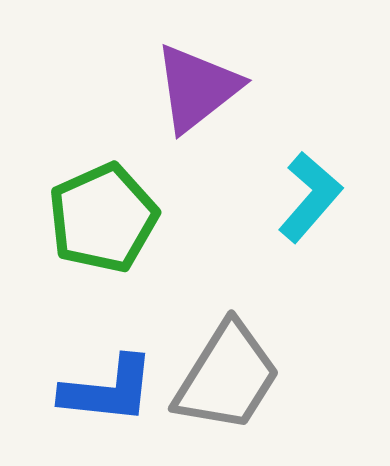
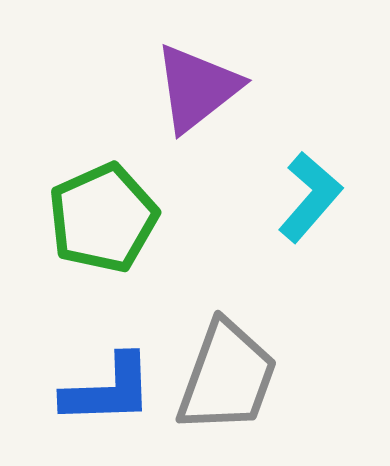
gray trapezoid: rotated 12 degrees counterclockwise
blue L-shape: rotated 8 degrees counterclockwise
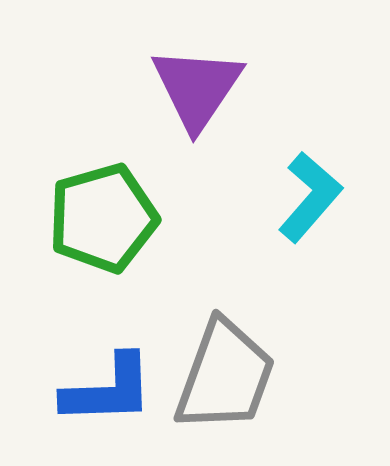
purple triangle: rotated 18 degrees counterclockwise
green pentagon: rotated 8 degrees clockwise
gray trapezoid: moved 2 px left, 1 px up
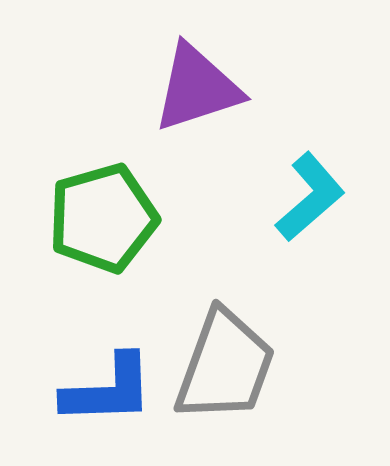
purple triangle: rotated 38 degrees clockwise
cyan L-shape: rotated 8 degrees clockwise
gray trapezoid: moved 10 px up
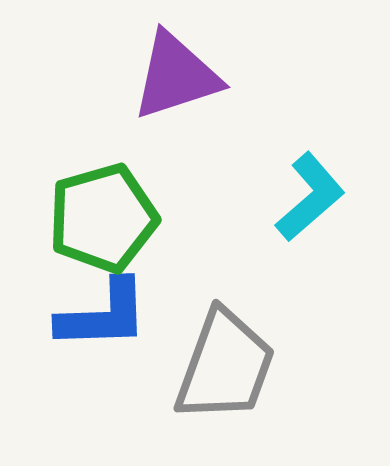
purple triangle: moved 21 px left, 12 px up
blue L-shape: moved 5 px left, 75 px up
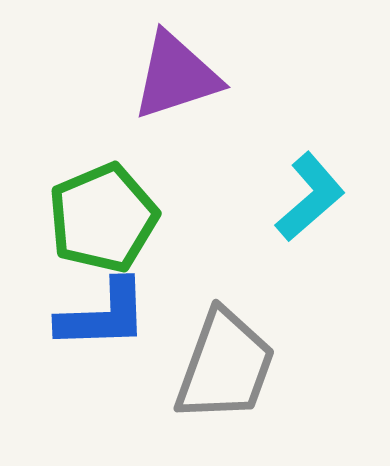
green pentagon: rotated 7 degrees counterclockwise
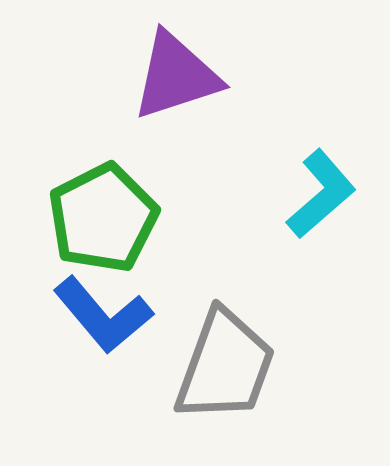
cyan L-shape: moved 11 px right, 3 px up
green pentagon: rotated 4 degrees counterclockwise
blue L-shape: rotated 52 degrees clockwise
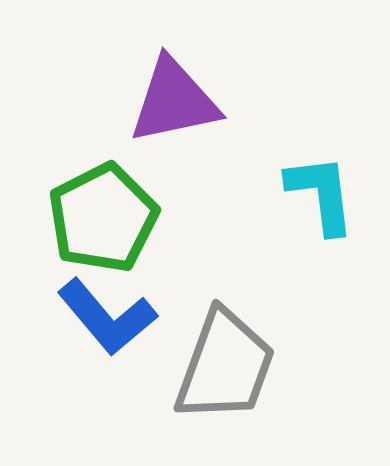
purple triangle: moved 2 px left, 25 px down; rotated 6 degrees clockwise
cyan L-shape: rotated 56 degrees counterclockwise
blue L-shape: moved 4 px right, 2 px down
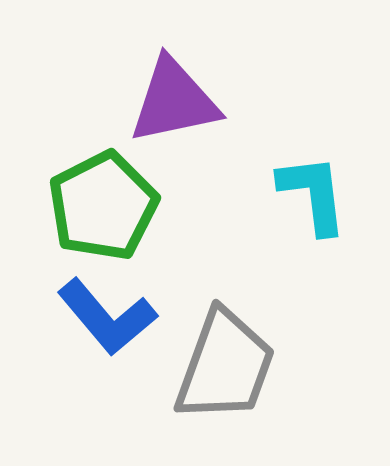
cyan L-shape: moved 8 px left
green pentagon: moved 12 px up
